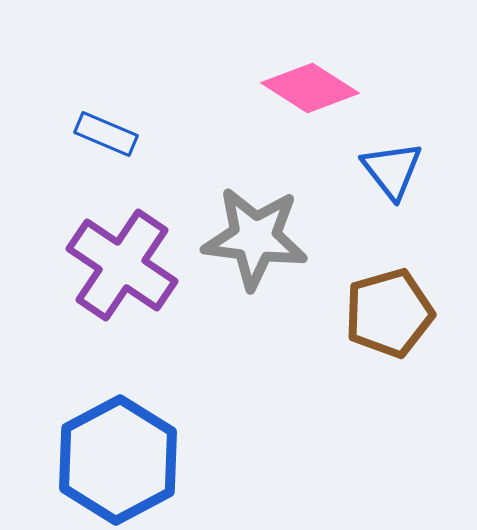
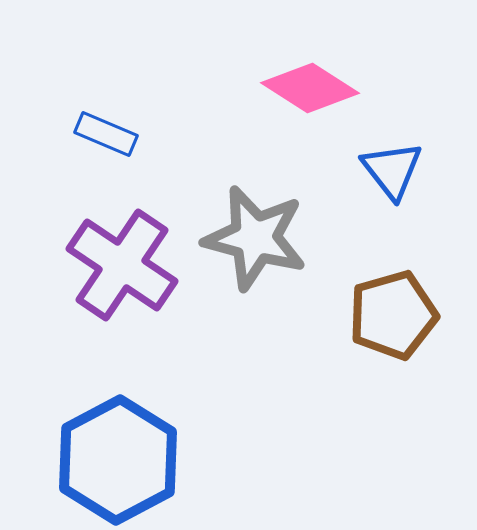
gray star: rotated 8 degrees clockwise
brown pentagon: moved 4 px right, 2 px down
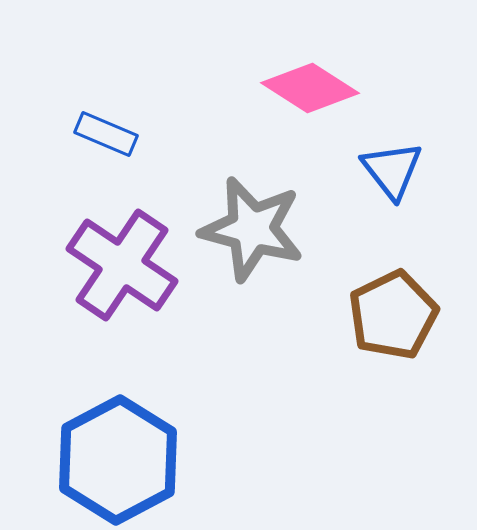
gray star: moved 3 px left, 9 px up
brown pentagon: rotated 10 degrees counterclockwise
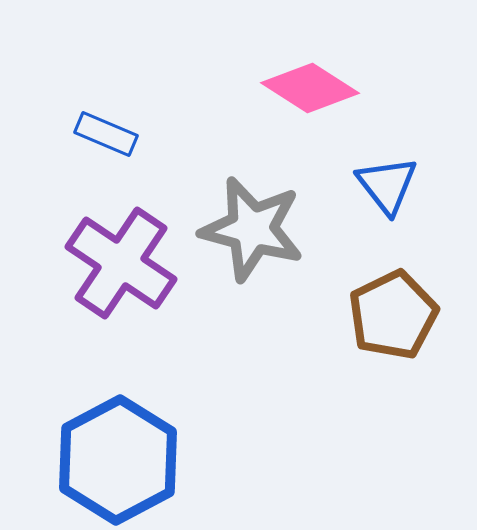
blue triangle: moved 5 px left, 15 px down
purple cross: moved 1 px left, 2 px up
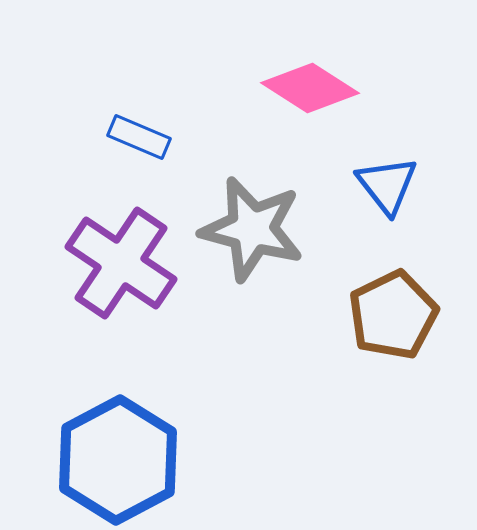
blue rectangle: moved 33 px right, 3 px down
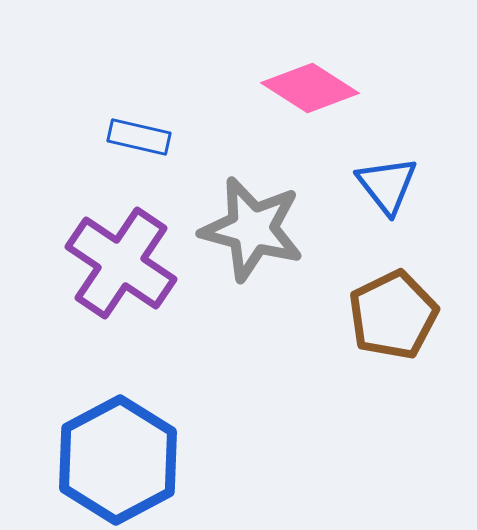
blue rectangle: rotated 10 degrees counterclockwise
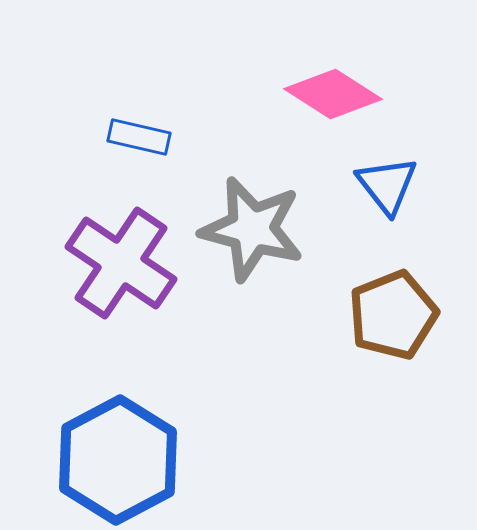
pink diamond: moved 23 px right, 6 px down
brown pentagon: rotated 4 degrees clockwise
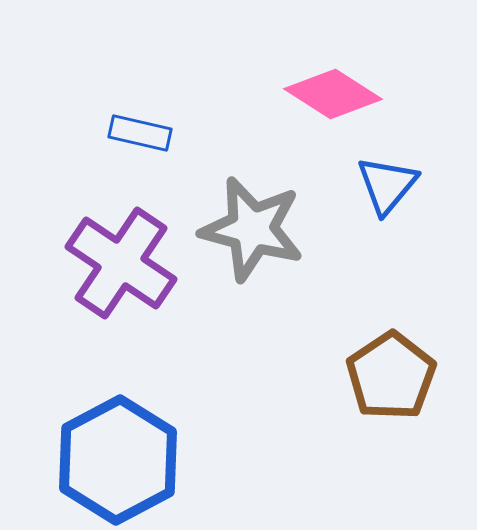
blue rectangle: moved 1 px right, 4 px up
blue triangle: rotated 18 degrees clockwise
brown pentagon: moved 2 px left, 61 px down; rotated 12 degrees counterclockwise
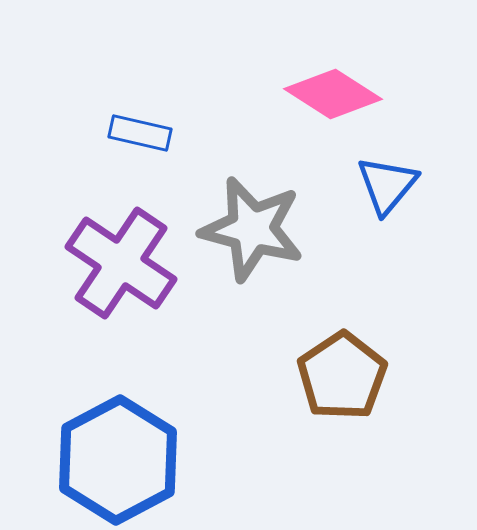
brown pentagon: moved 49 px left
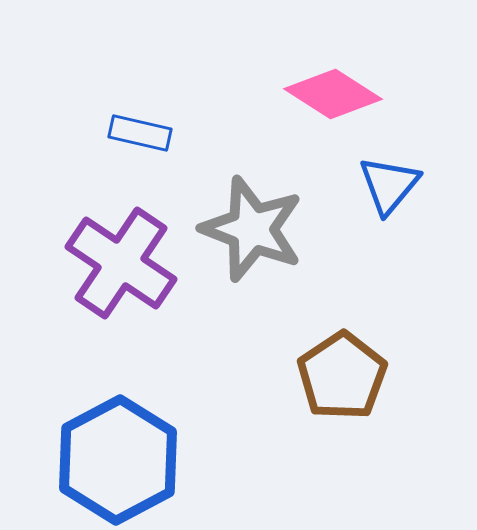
blue triangle: moved 2 px right
gray star: rotated 6 degrees clockwise
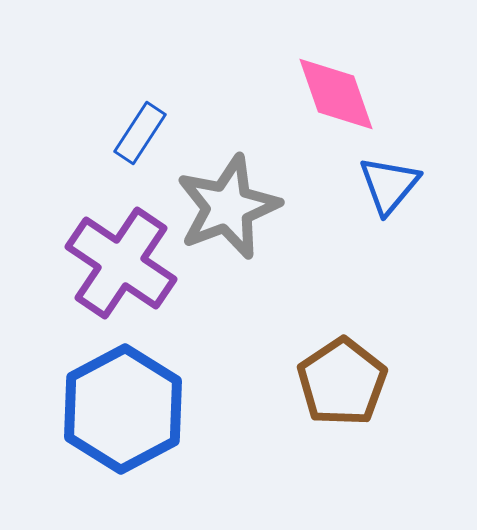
pink diamond: moved 3 px right; rotated 38 degrees clockwise
blue rectangle: rotated 70 degrees counterclockwise
gray star: moved 24 px left, 22 px up; rotated 30 degrees clockwise
brown pentagon: moved 6 px down
blue hexagon: moved 5 px right, 51 px up
